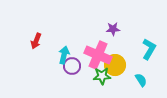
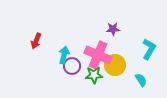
green star: moved 8 px left, 1 px up
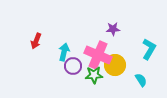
cyan arrow: moved 3 px up
purple circle: moved 1 px right
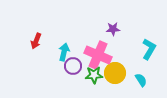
yellow circle: moved 8 px down
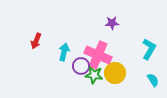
purple star: moved 1 px left, 6 px up
purple circle: moved 8 px right
green star: rotated 12 degrees clockwise
cyan semicircle: moved 12 px right
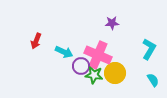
cyan arrow: rotated 102 degrees clockwise
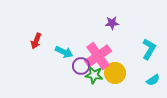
pink cross: moved 1 px down; rotated 32 degrees clockwise
cyan semicircle: rotated 88 degrees clockwise
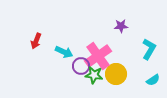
purple star: moved 9 px right, 3 px down
yellow circle: moved 1 px right, 1 px down
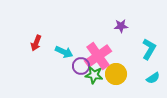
red arrow: moved 2 px down
cyan semicircle: moved 2 px up
